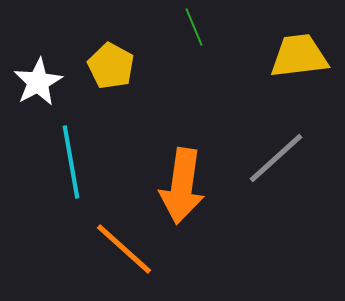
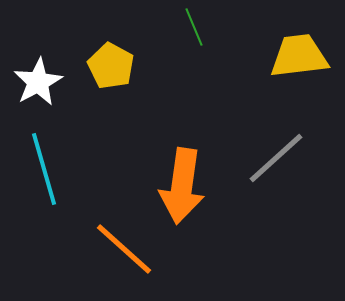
cyan line: moved 27 px left, 7 px down; rotated 6 degrees counterclockwise
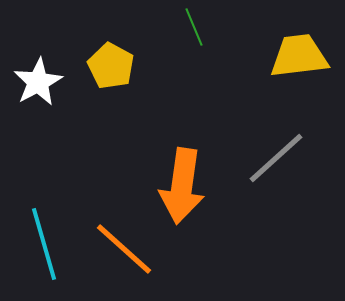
cyan line: moved 75 px down
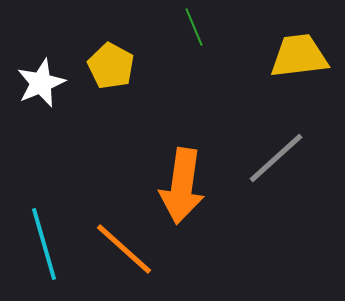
white star: moved 3 px right, 1 px down; rotated 6 degrees clockwise
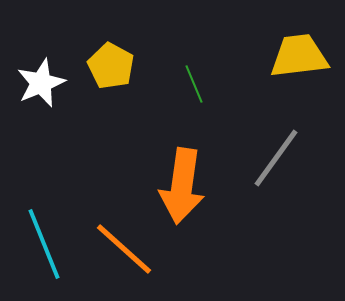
green line: moved 57 px down
gray line: rotated 12 degrees counterclockwise
cyan line: rotated 6 degrees counterclockwise
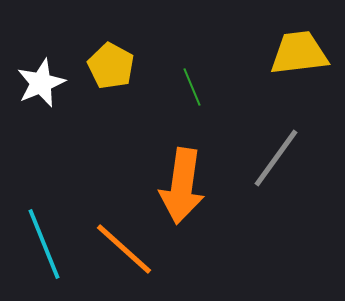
yellow trapezoid: moved 3 px up
green line: moved 2 px left, 3 px down
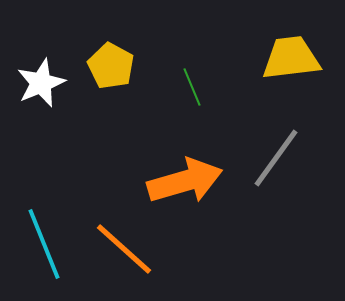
yellow trapezoid: moved 8 px left, 5 px down
orange arrow: moved 3 px right, 5 px up; rotated 114 degrees counterclockwise
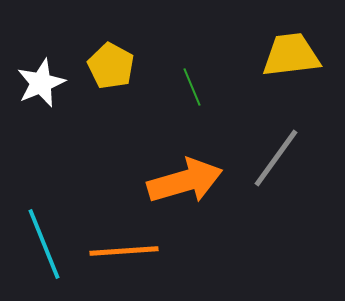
yellow trapezoid: moved 3 px up
orange line: moved 2 px down; rotated 46 degrees counterclockwise
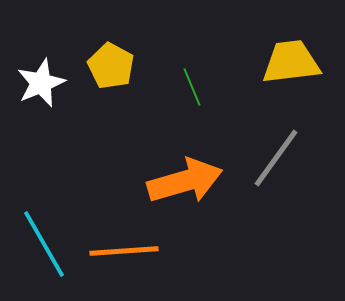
yellow trapezoid: moved 7 px down
cyan line: rotated 8 degrees counterclockwise
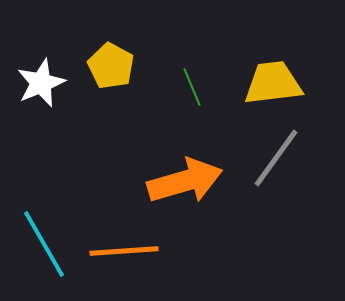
yellow trapezoid: moved 18 px left, 21 px down
